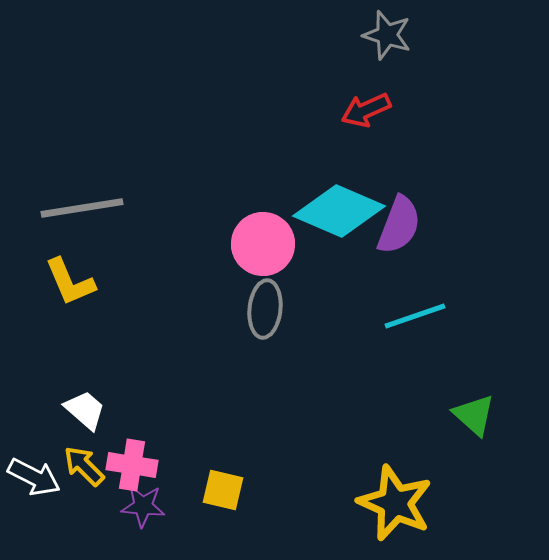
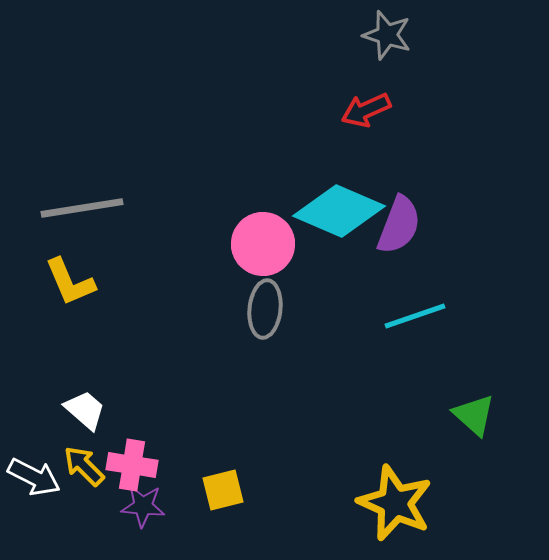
yellow square: rotated 27 degrees counterclockwise
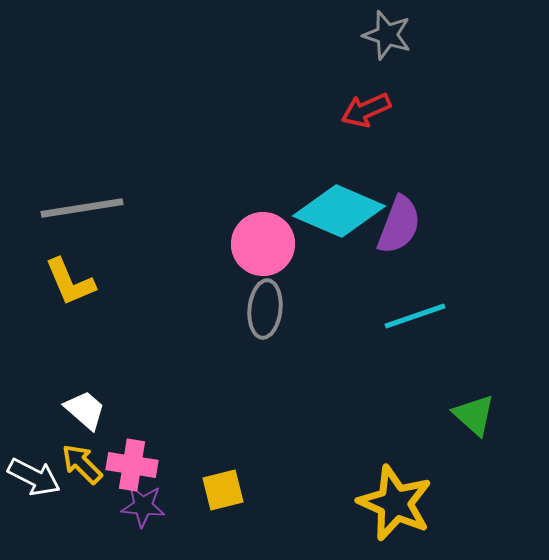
yellow arrow: moved 2 px left, 2 px up
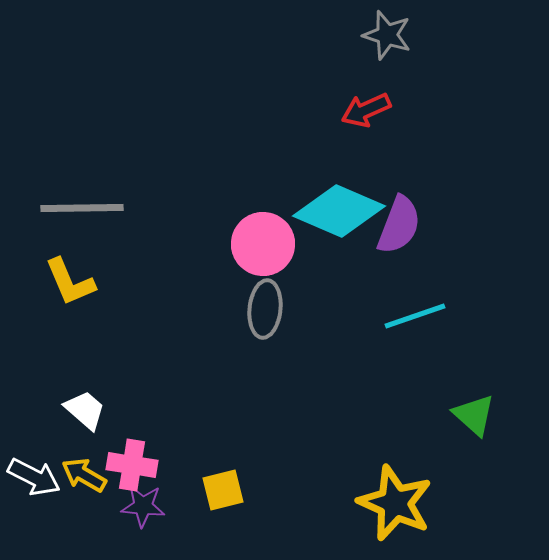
gray line: rotated 8 degrees clockwise
yellow arrow: moved 2 px right, 11 px down; rotated 15 degrees counterclockwise
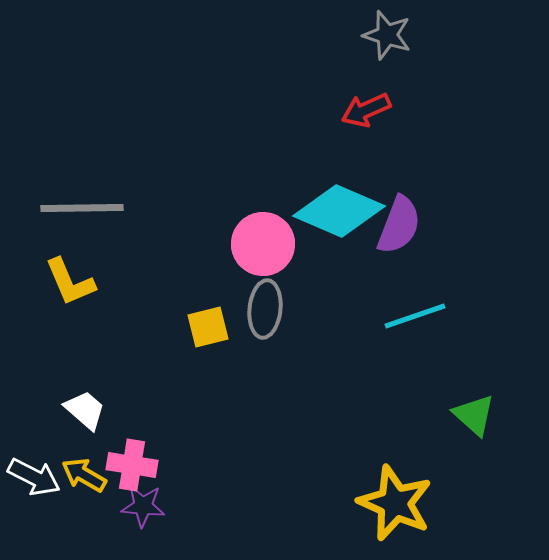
yellow square: moved 15 px left, 163 px up
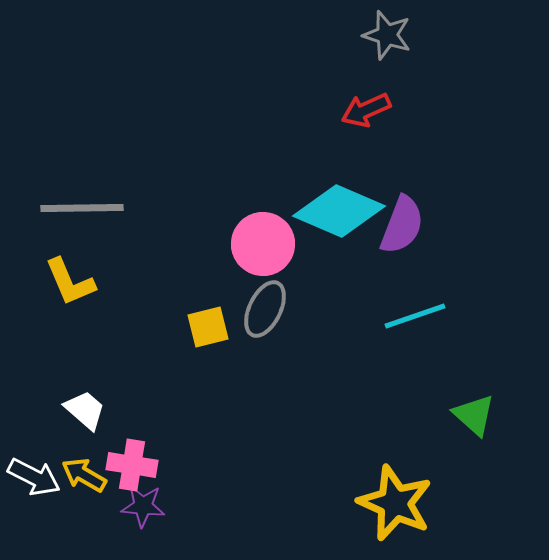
purple semicircle: moved 3 px right
gray ellipse: rotated 20 degrees clockwise
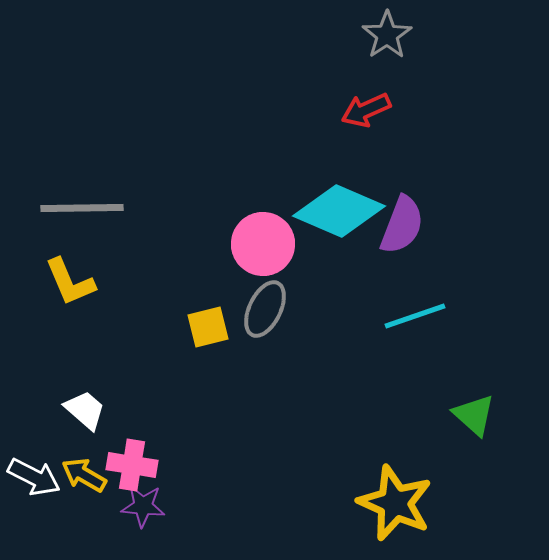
gray star: rotated 21 degrees clockwise
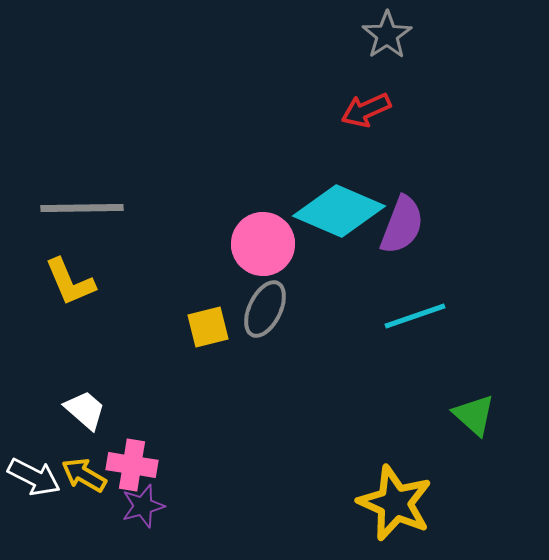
purple star: rotated 21 degrees counterclockwise
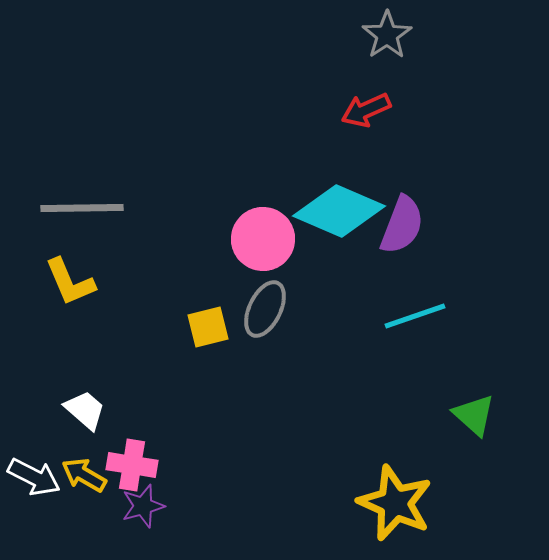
pink circle: moved 5 px up
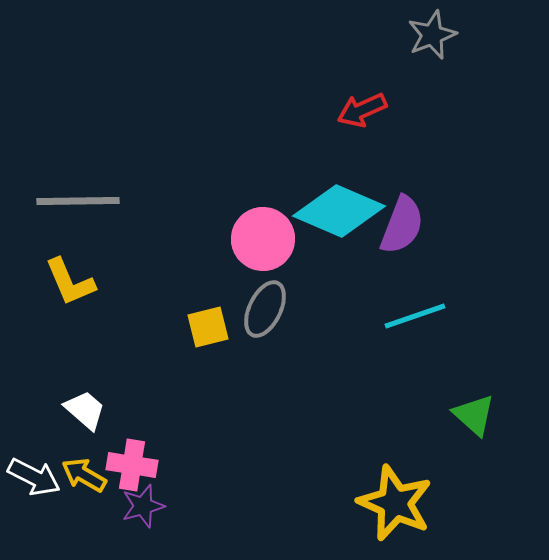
gray star: moved 45 px right; rotated 12 degrees clockwise
red arrow: moved 4 px left
gray line: moved 4 px left, 7 px up
